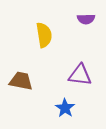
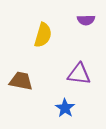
purple semicircle: moved 1 px down
yellow semicircle: moved 1 px left; rotated 25 degrees clockwise
purple triangle: moved 1 px left, 1 px up
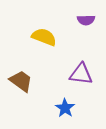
yellow semicircle: moved 1 px right, 2 px down; rotated 85 degrees counterclockwise
purple triangle: moved 2 px right
brown trapezoid: rotated 25 degrees clockwise
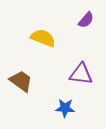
purple semicircle: rotated 48 degrees counterclockwise
yellow semicircle: moved 1 px left, 1 px down
blue star: rotated 30 degrees counterclockwise
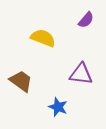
blue star: moved 7 px left, 1 px up; rotated 18 degrees clockwise
